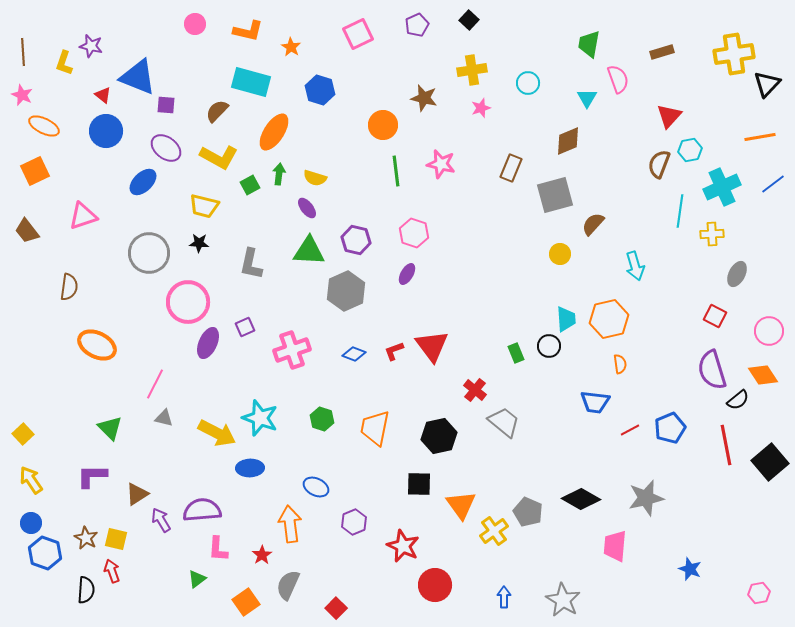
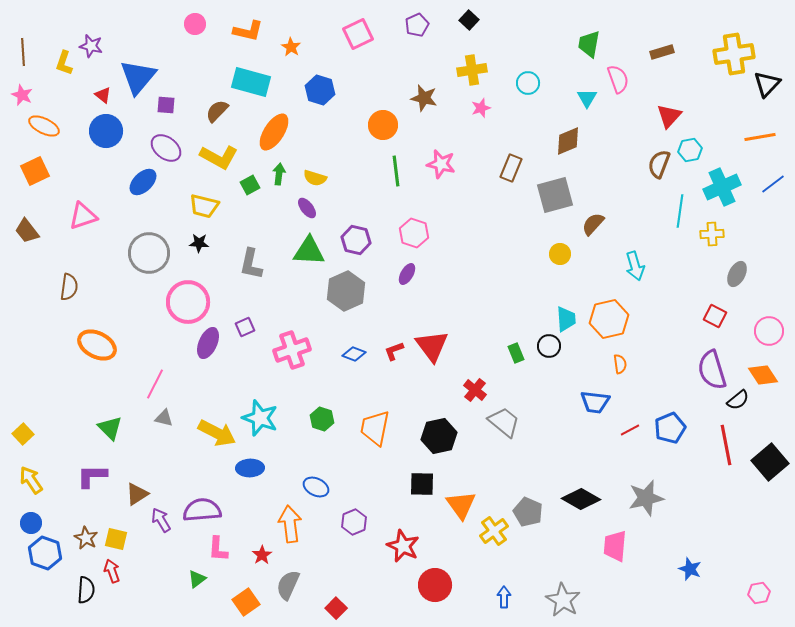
blue triangle at (138, 77): rotated 48 degrees clockwise
black square at (419, 484): moved 3 px right
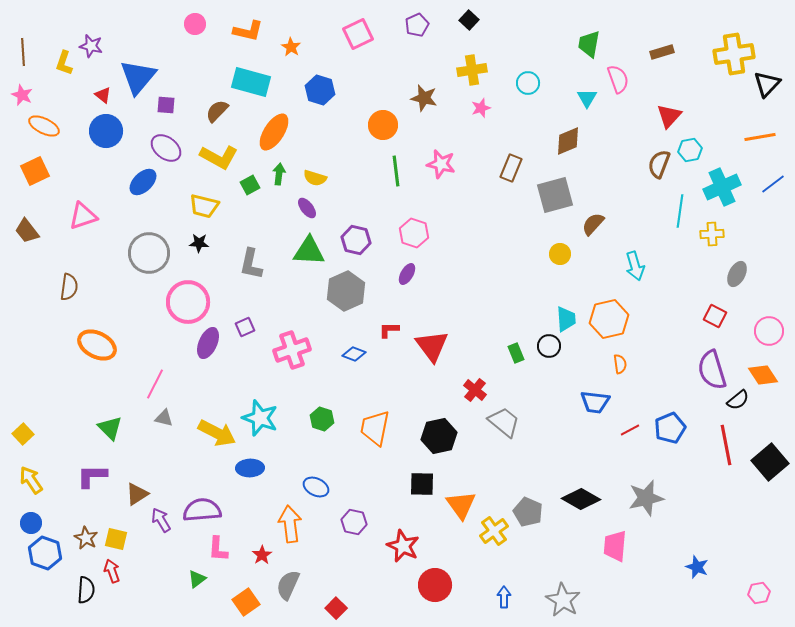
red L-shape at (394, 351): moved 5 px left, 21 px up; rotated 20 degrees clockwise
purple hexagon at (354, 522): rotated 25 degrees counterclockwise
blue star at (690, 569): moved 7 px right, 2 px up
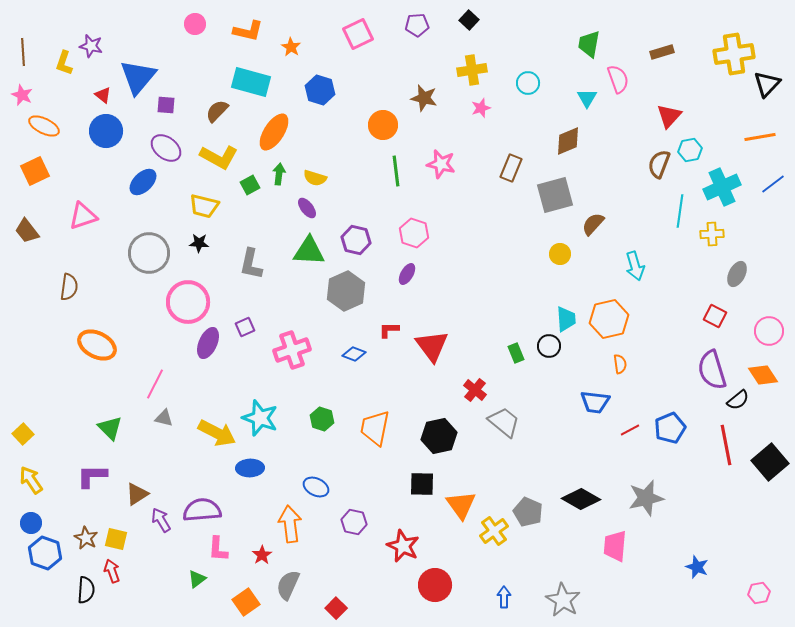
purple pentagon at (417, 25): rotated 20 degrees clockwise
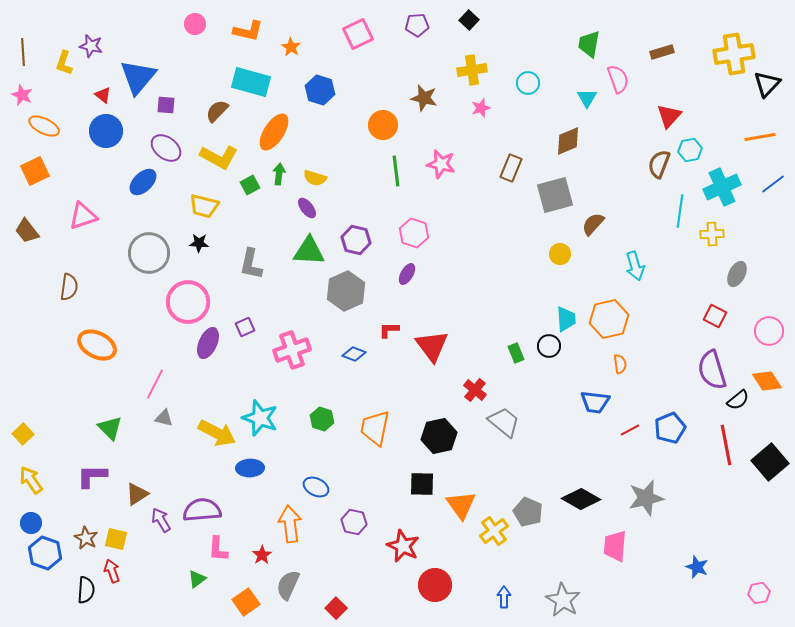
orange diamond at (763, 375): moved 4 px right, 6 px down
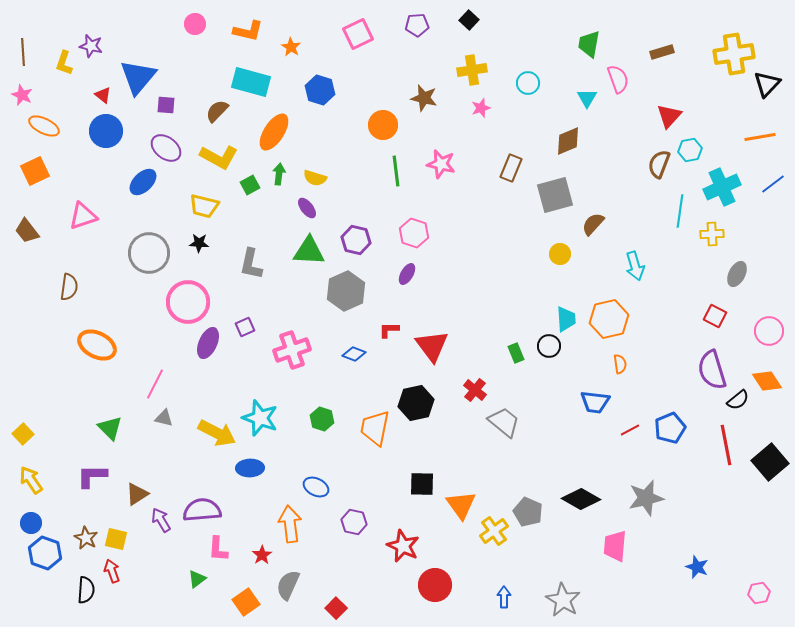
black hexagon at (439, 436): moved 23 px left, 33 px up
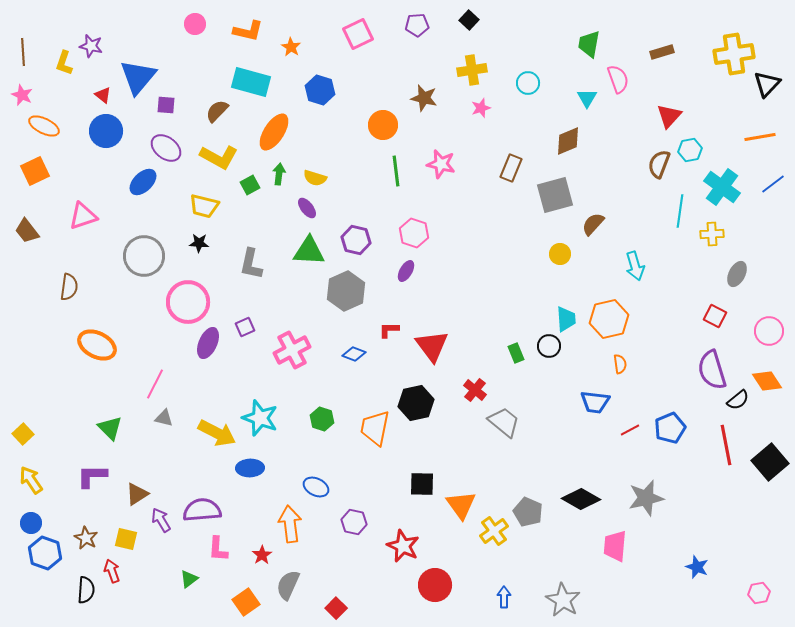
cyan cross at (722, 187): rotated 30 degrees counterclockwise
gray circle at (149, 253): moved 5 px left, 3 px down
purple ellipse at (407, 274): moved 1 px left, 3 px up
pink cross at (292, 350): rotated 9 degrees counterclockwise
yellow square at (116, 539): moved 10 px right
green triangle at (197, 579): moved 8 px left
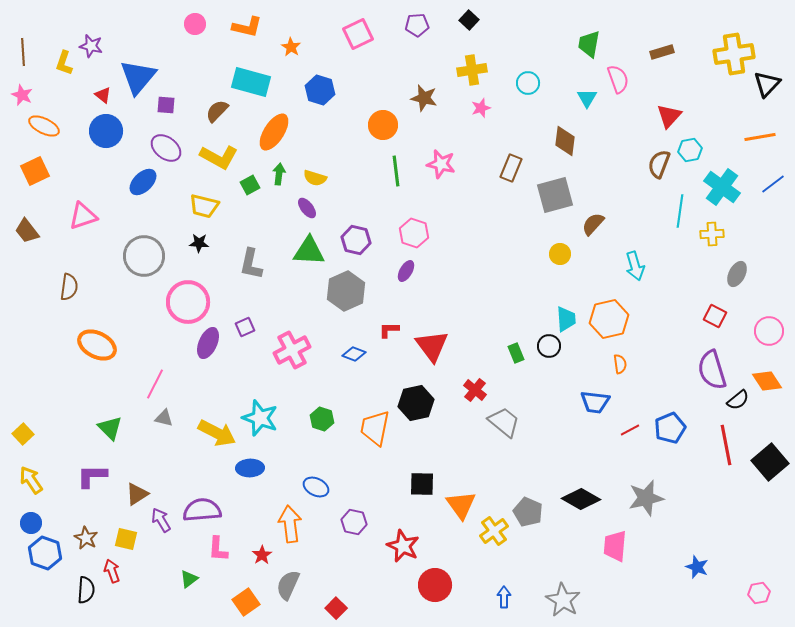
orange L-shape at (248, 31): moved 1 px left, 4 px up
brown diamond at (568, 141): moved 3 px left; rotated 60 degrees counterclockwise
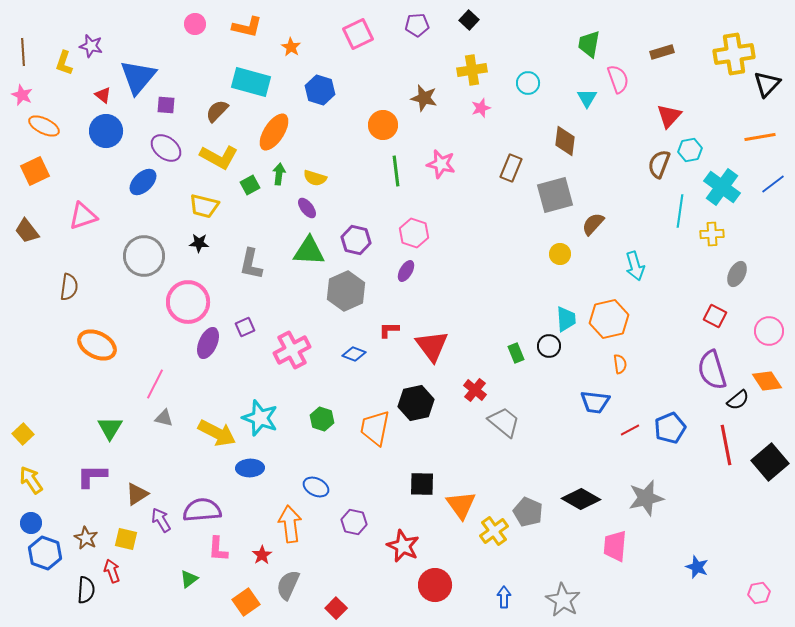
green triangle at (110, 428): rotated 16 degrees clockwise
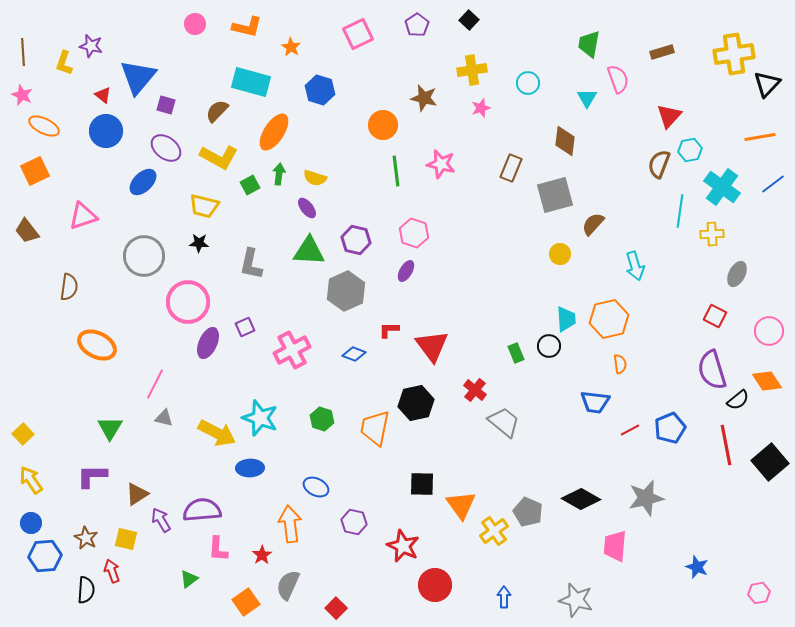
purple pentagon at (417, 25): rotated 30 degrees counterclockwise
purple square at (166, 105): rotated 12 degrees clockwise
blue hexagon at (45, 553): moved 3 px down; rotated 24 degrees counterclockwise
gray star at (563, 600): moved 13 px right; rotated 16 degrees counterclockwise
